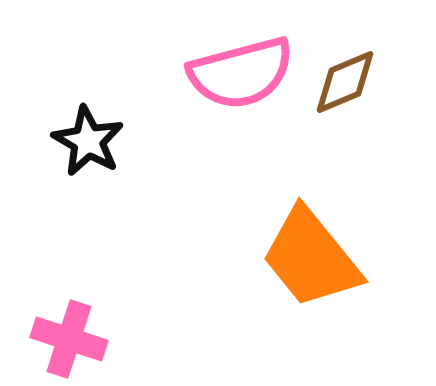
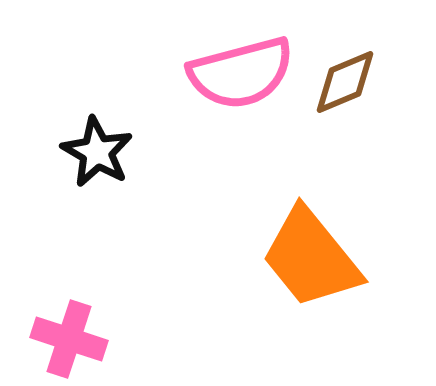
black star: moved 9 px right, 11 px down
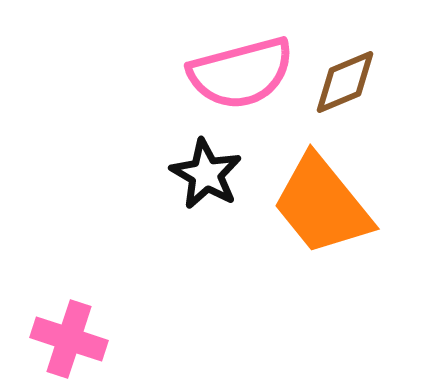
black star: moved 109 px right, 22 px down
orange trapezoid: moved 11 px right, 53 px up
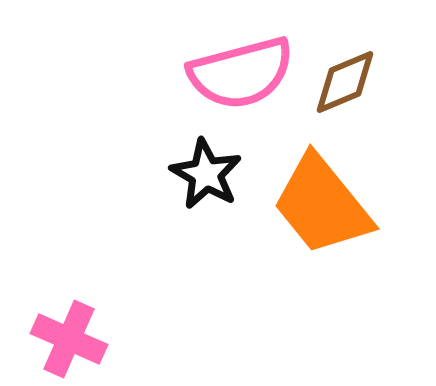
pink cross: rotated 6 degrees clockwise
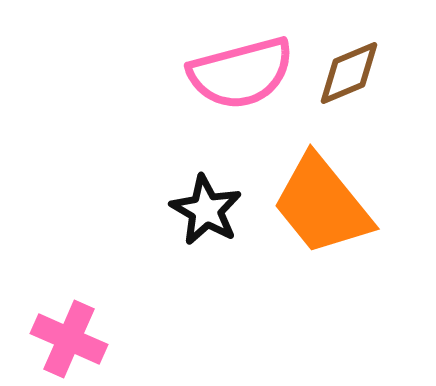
brown diamond: moved 4 px right, 9 px up
black star: moved 36 px down
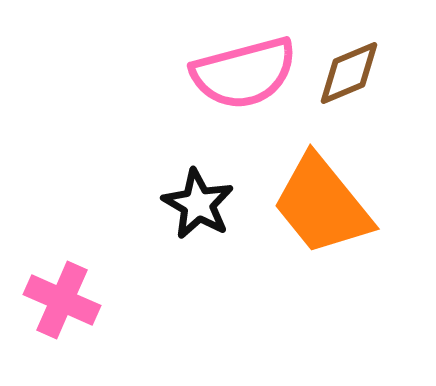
pink semicircle: moved 3 px right
black star: moved 8 px left, 6 px up
pink cross: moved 7 px left, 39 px up
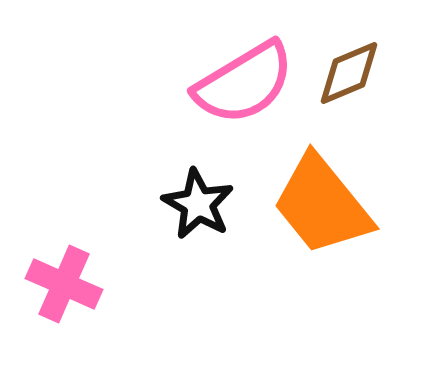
pink semicircle: moved 10 px down; rotated 16 degrees counterclockwise
pink cross: moved 2 px right, 16 px up
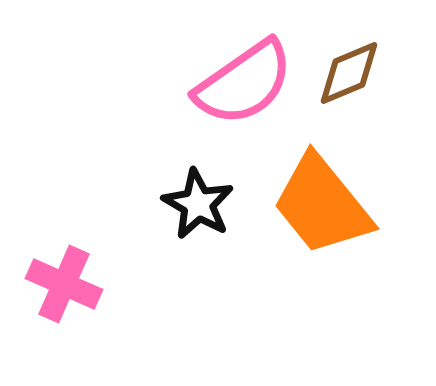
pink semicircle: rotated 4 degrees counterclockwise
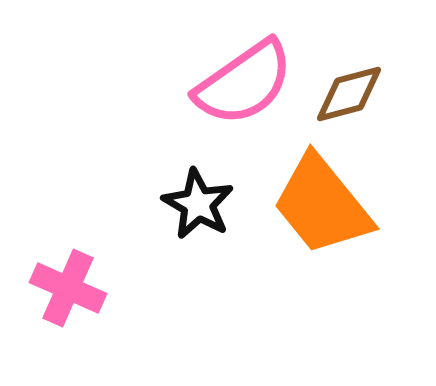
brown diamond: moved 21 px down; rotated 8 degrees clockwise
pink cross: moved 4 px right, 4 px down
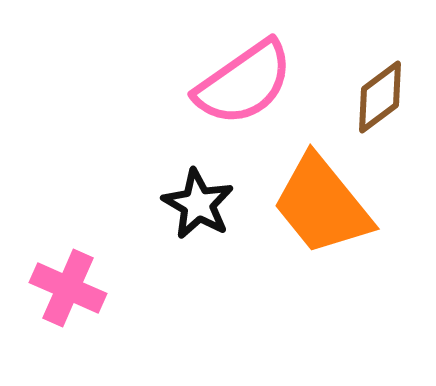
brown diamond: moved 31 px right, 3 px down; rotated 22 degrees counterclockwise
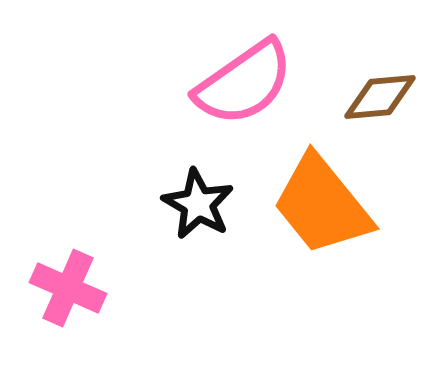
brown diamond: rotated 32 degrees clockwise
